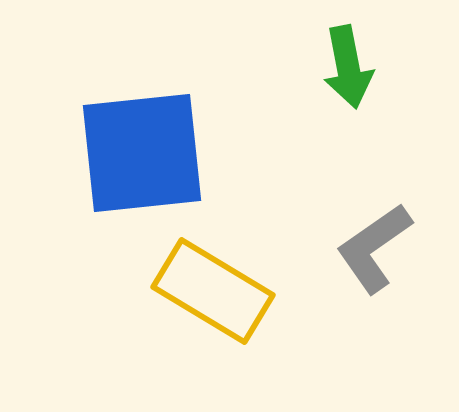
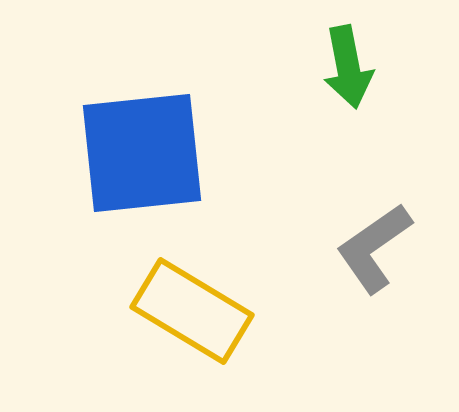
yellow rectangle: moved 21 px left, 20 px down
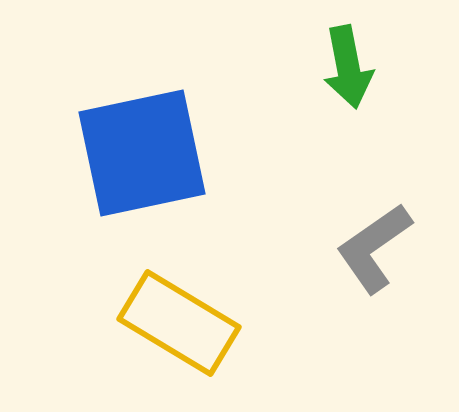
blue square: rotated 6 degrees counterclockwise
yellow rectangle: moved 13 px left, 12 px down
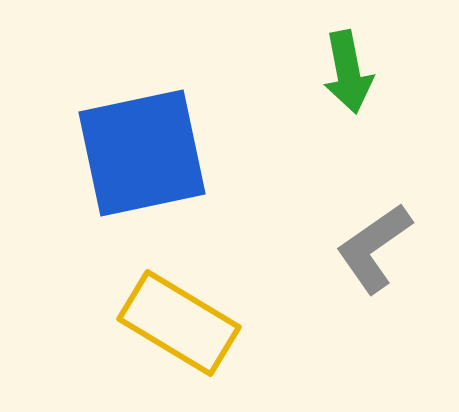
green arrow: moved 5 px down
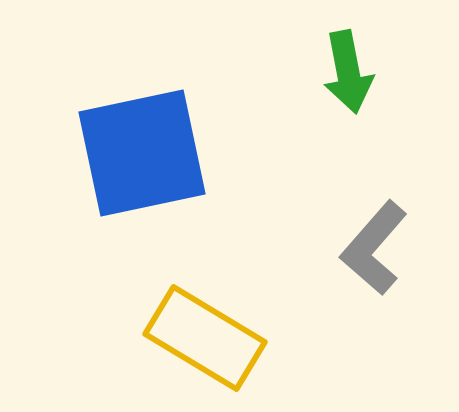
gray L-shape: rotated 14 degrees counterclockwise
yellow rectangle: moved 26 px right, 15 px down
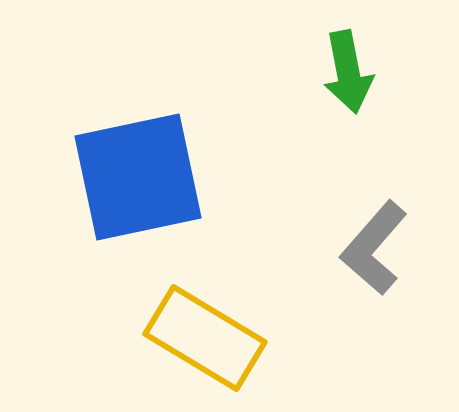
blue square: moved 4 px left, 24 px down
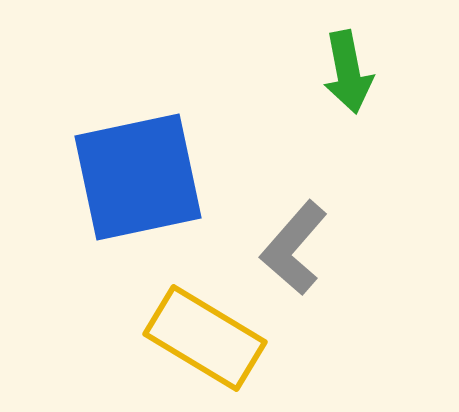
gray L-shape: moved 80 px left
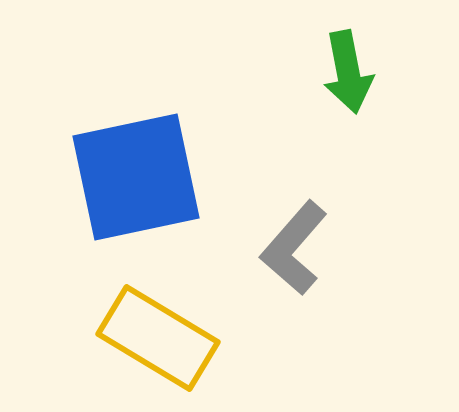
blue square: moved 2 px left
yellow rectangle: moved 47 px left
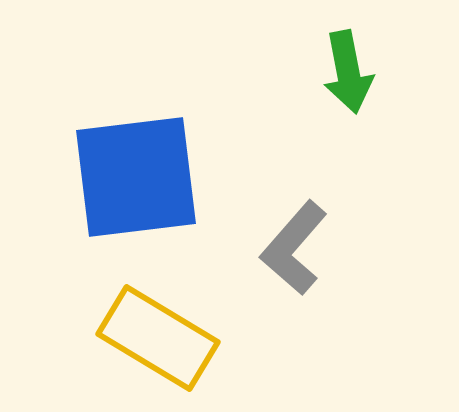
blue square: rotated 5 degrees clockwise
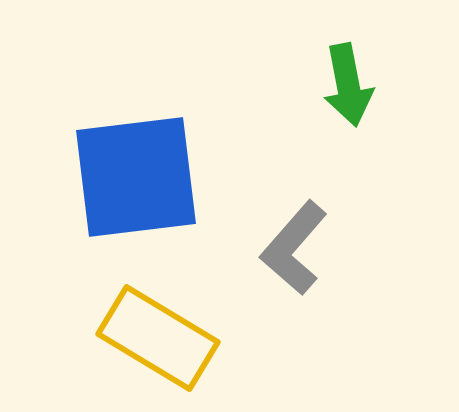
green arrow: moved 13 px down
